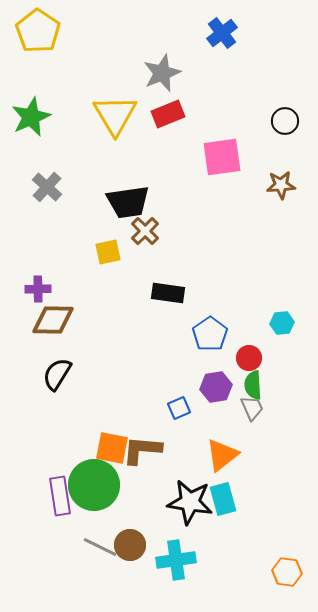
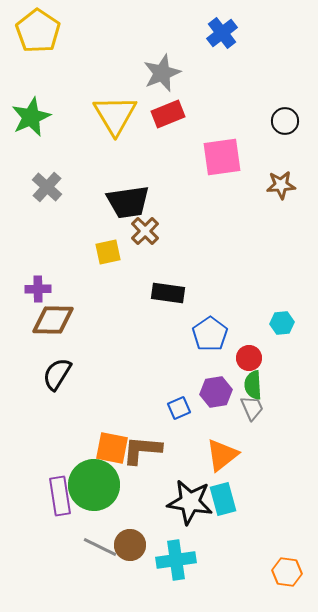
purple hexagon: moved 5 px down
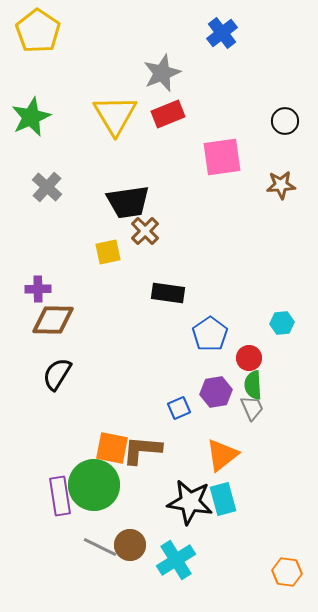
cyan cross: rotated 24 degrees counterclockwise
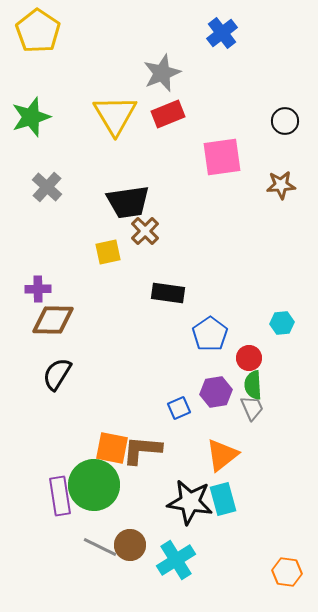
green star: rotated 6 degrees clockwise
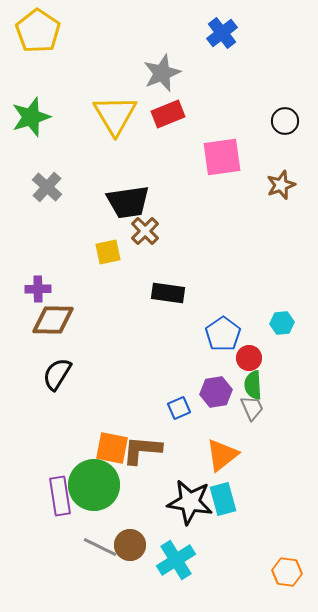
brown star: rotated 16 degrees counterclockwise
blue pentagon: moved 13 px right
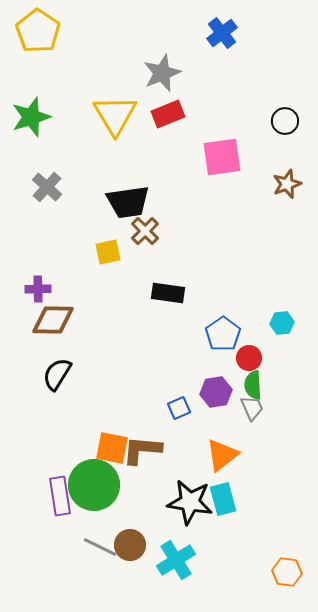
brown star: moved 6 px right, 1 px up
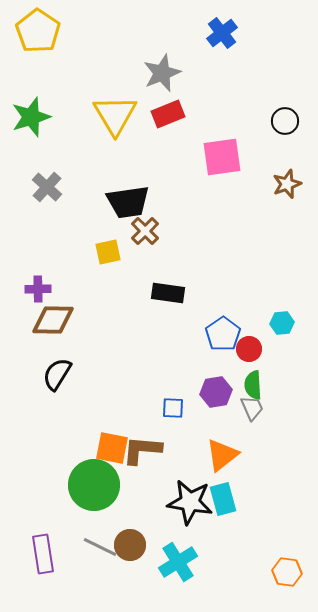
red circle: moved 9 px up
blue square: moved 6 px left; rotated 25 degrees clockwise
purple rectangle: moved 17 px left, 58 px down
cyan cross: moved 2 px right, 2 px down
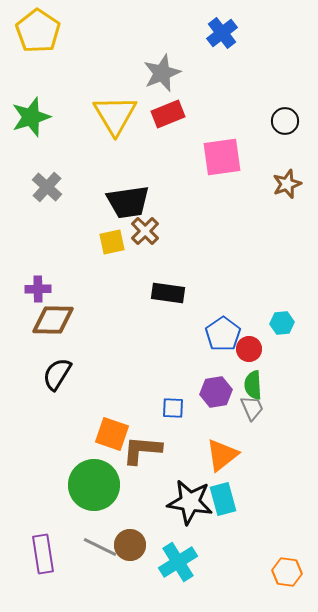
yellow square: moved 4 px right, 10 px up
orange square: moved 14 px up; rotated 8 degrees clockwise
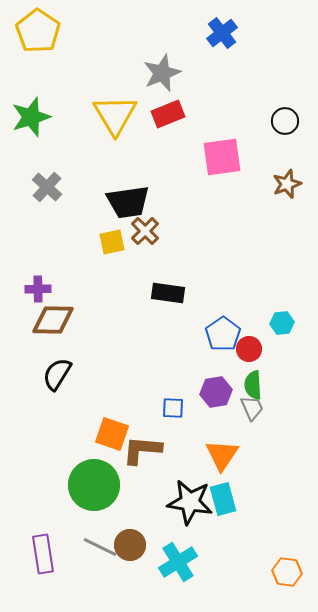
orange triangle: rotated 18 degrees counterclockwise
